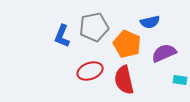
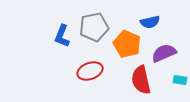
red semicircle: moved 17 px right
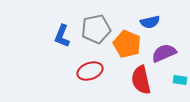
gray pentagon: moved 2 px right, 2 px down
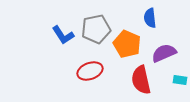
blue semicircle: moved 4 px up; rotated 96 degrees clockwise
blue L-shape: moved 1 px right, 1 px up; rotated 55 degrees counterclockwise
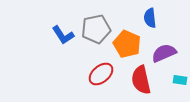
red ellipse: moved 11 px right, 3 px down; rotated 20 degrees counterclockwise
